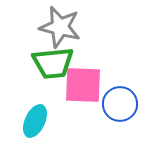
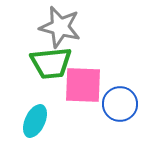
green trapezoid: moved 2 px left
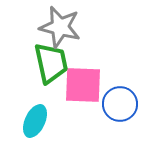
green trapezoid: rotated 96 degrees counterclockwise
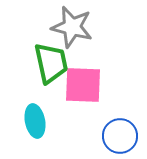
gray star: moved 12 px right
blue circle: moved 32 px down
cyan ellipse: rotated 36 degrees counterclockwise
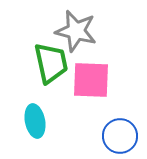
gray star: moved 4 px right, 4 px down
pink square: moved 8 px right, 5 px up
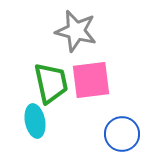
green trapezoid: moved 20 px down
pink square: rotated 9 degrees counterclockwise
blue circle: moved 2 px right, 2 px up
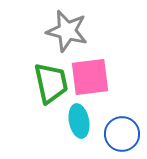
gray star: moved 9 px left
pink square: moved 1 px left, 3 px up
cyan ellipse: moved 44 px right
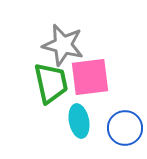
gray star: moved 4 px left, 14 px down
blue circle: moved 3 px right, 6 px up
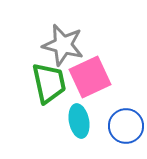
pink square: rotated 18 degrees counterclockwise
green trapezoid: moved 2 px left
blue circle: moved 1 px right, 2 px up
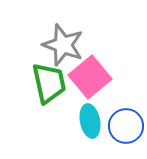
gray star: rotated 6 degrees clockwise
pink square: rotated 15 degrees counterclockwise
cyan ellipse: moved 11 px right
